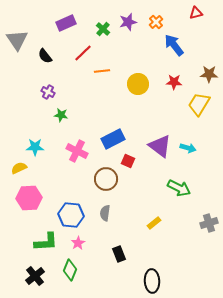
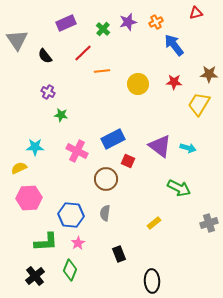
orange cross: rotated 16 degrees clockwise
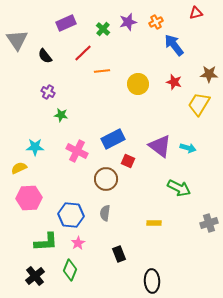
red star: rotated 14 degrees clockwise
yellow rectangle: rotated 40 degrees clockwise
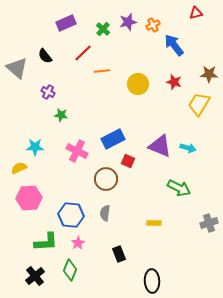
orange cross: moved 3 px left, 3 px down
gray triangle: moved 28 px down; rotated 15 degrees counterclockwise
purple triangle: rotated 15 degrees counterclockwise
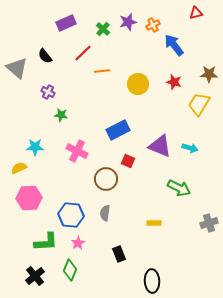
blue rectangle: moved 5 px right, 9 px up
cyan arrow: moved 2 px right
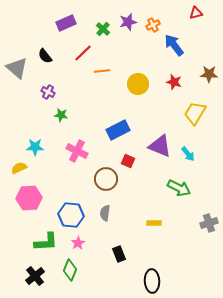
yellow trapezoid: moved 4 px left, 9 px down
cyan arrow: moved 2 px left, 6 px down; rotated 35 degrees clockwise
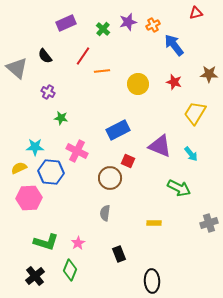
red line: moved 3 px down; rotated 12 degrees counterclockwise
green star: moved 3 px down
cyan arrow: moved 3 px right
brown circle: moved 4 px right, 1 px up
blue hexagon: moved 20 px left, 43 px up
green L-shape: rotated 20 degrees clockwise
